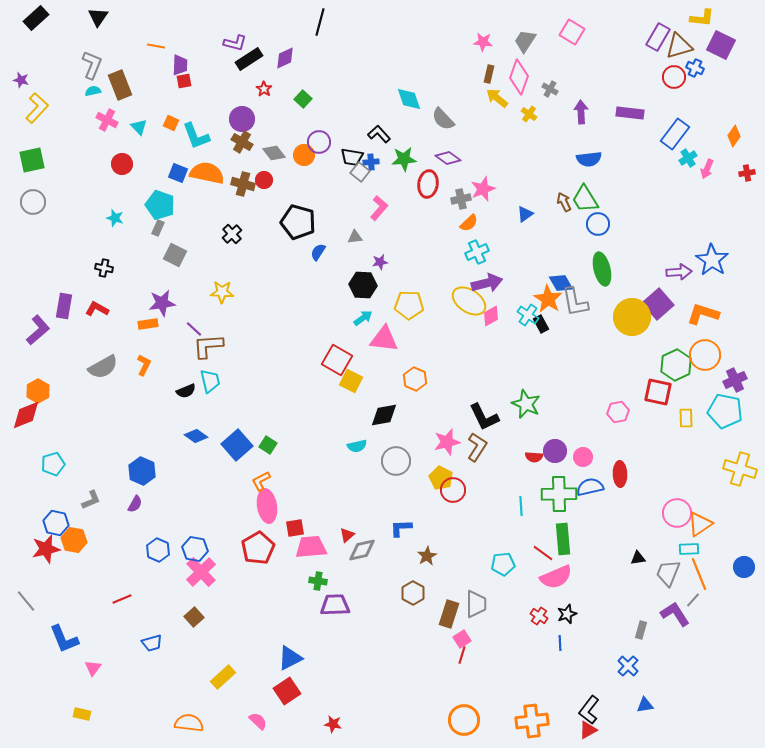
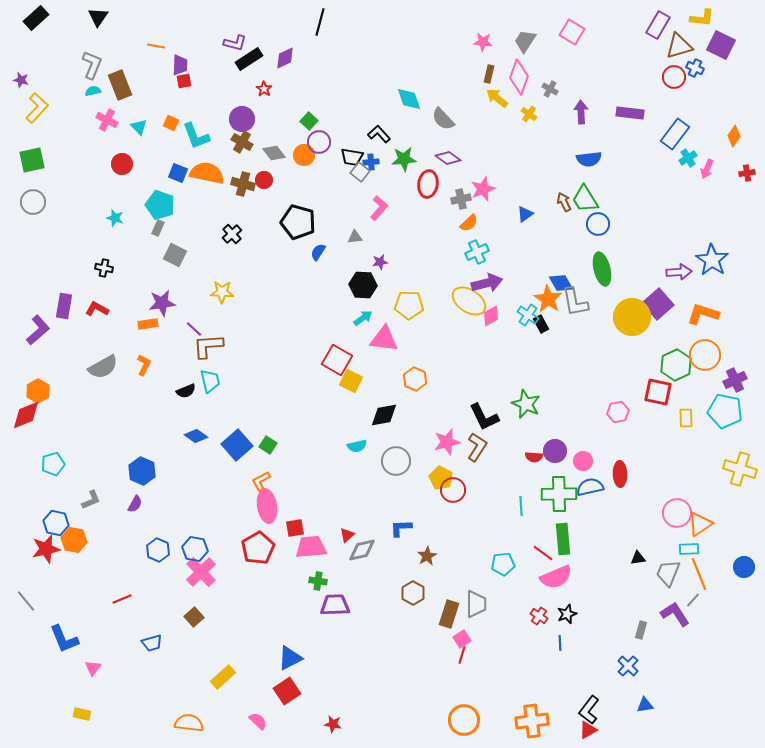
purple rectangle at (658, 37): moved 12 px up
green square at (303, 99): moved 6 px right, 22 px down
pink circle at (583, 457): moved 4 px down
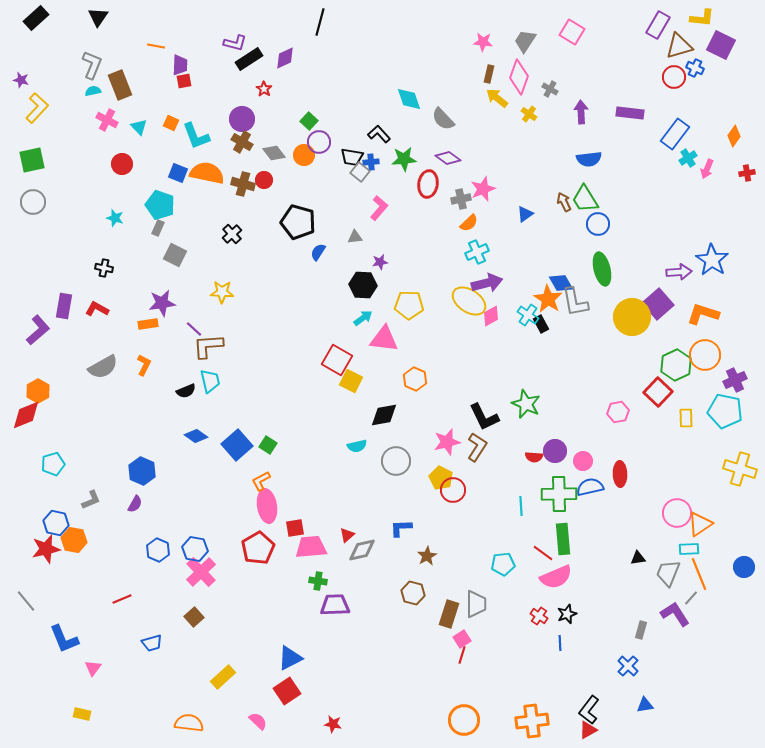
red square at (658, 392): rotated 32 degrees clockwise
brown hexagon at (413, 593): rotated 15 degrees counterclockwise
gray line at (693, 600): moved 2 px left, 2 px up
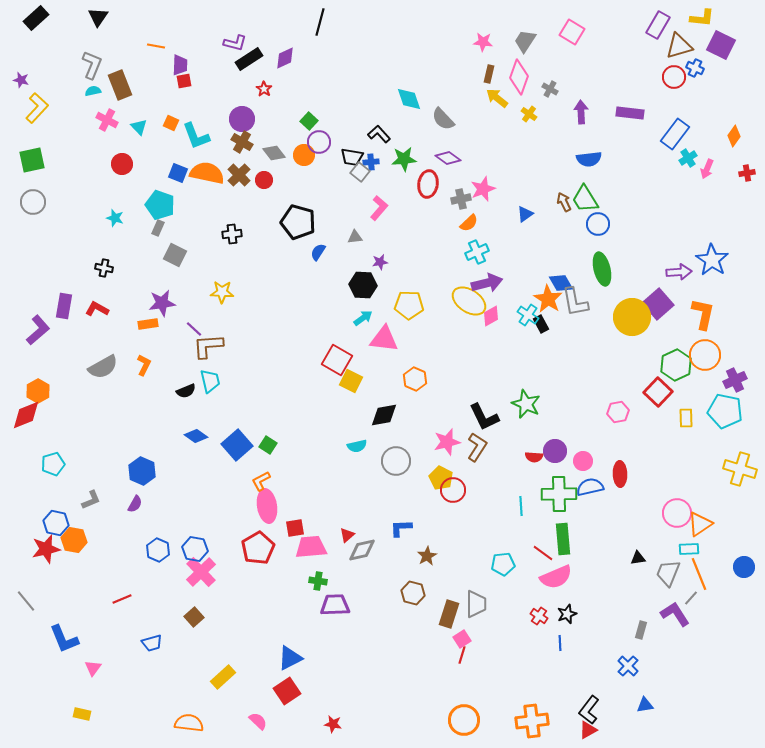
brown cross at (243, 184): moved 4 px left, 9 px up; rotated 30 degrees clockwise
black cross at (232, 234): rotated 36 degrees clockwise
orange L-shape at (703, 314): rotated 84 degrees clockwise
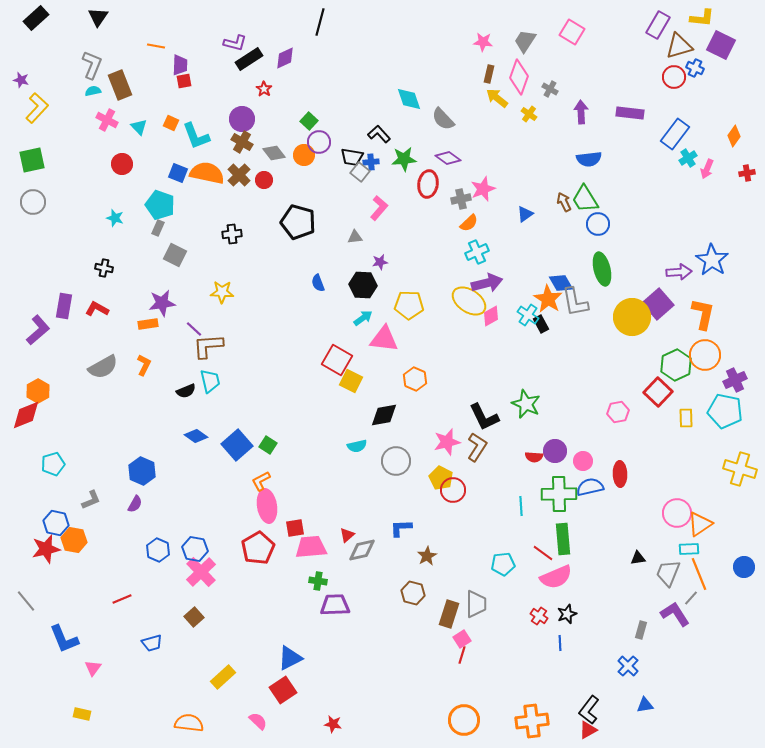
blue semicircle at (318, 252): moved 31 px down; rotated 54 degrees counterclockwise
red square at (287, 691): moved 4 px left, 1 px up
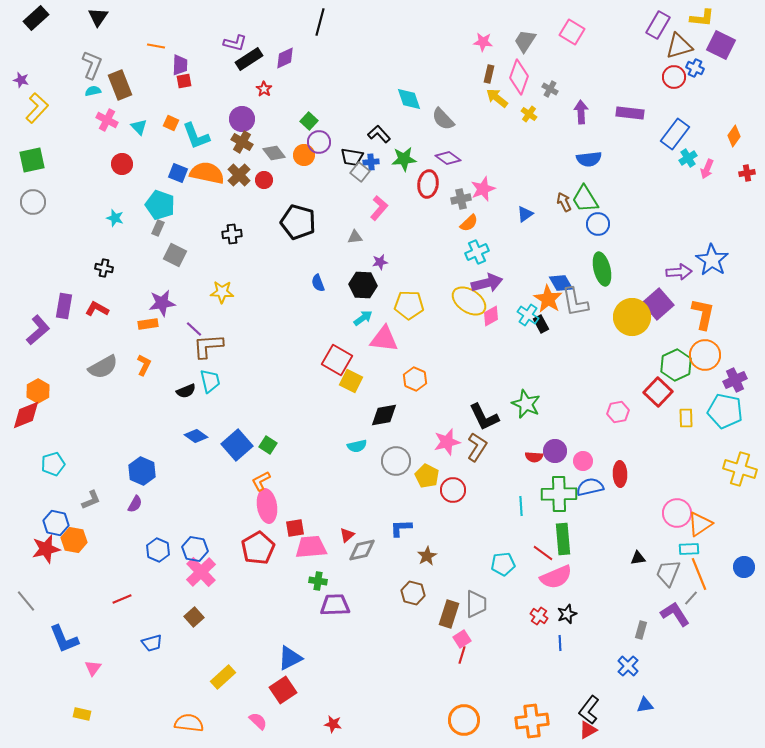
yellow pentagon at (441, 478): moved 14 px left, 2 px up
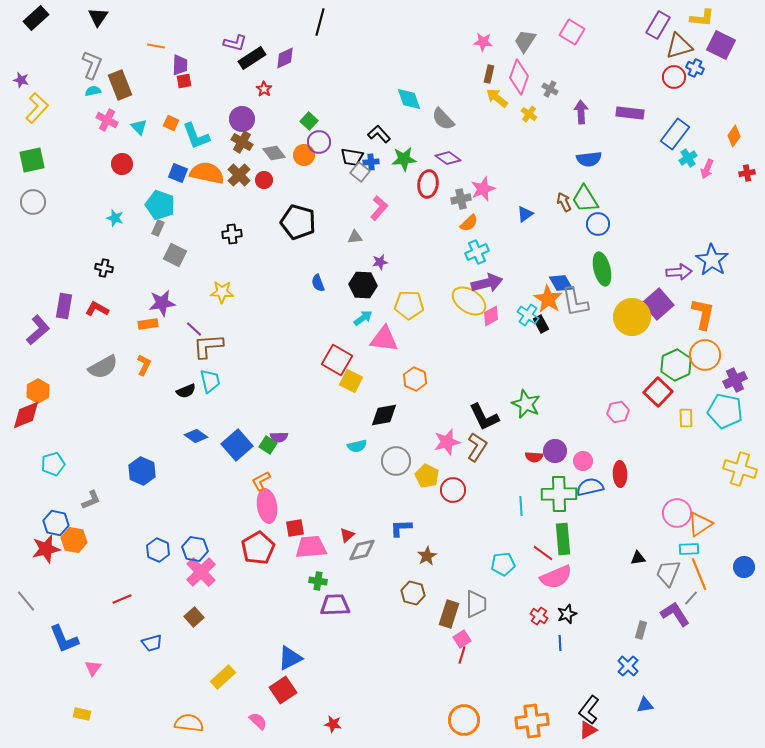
black rectangle at (249, 59): moved 3 px right, 1 px up
purple semicircle at (135, 504): moved 144 px right, 67 px up; rotated 60 degrees clockwise
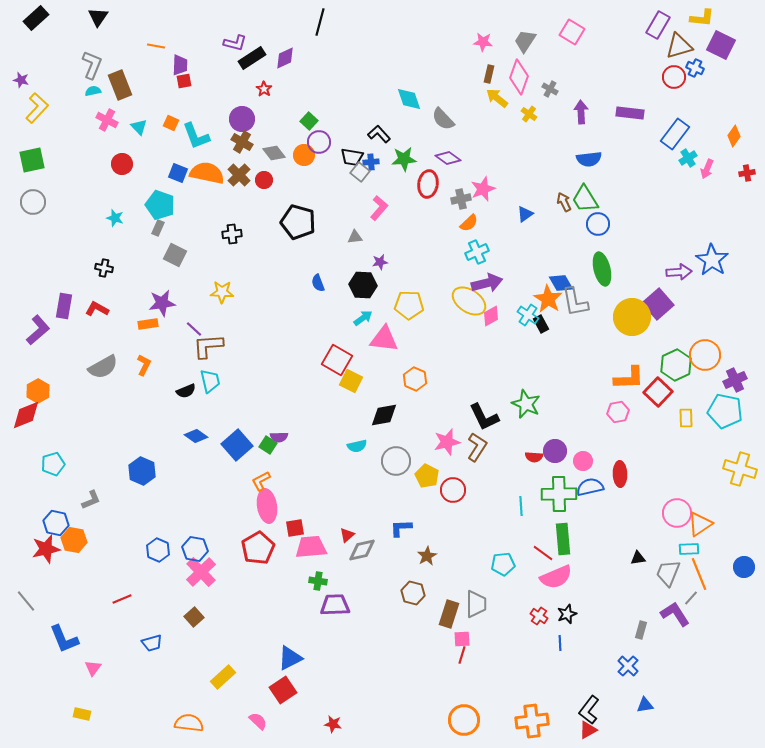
orange L-shape at (703, 314): moved 74 px left, 64 px down; rotated 76 degrees clockwise
pink square at (462, 639): rotated 30 degrees clockwise
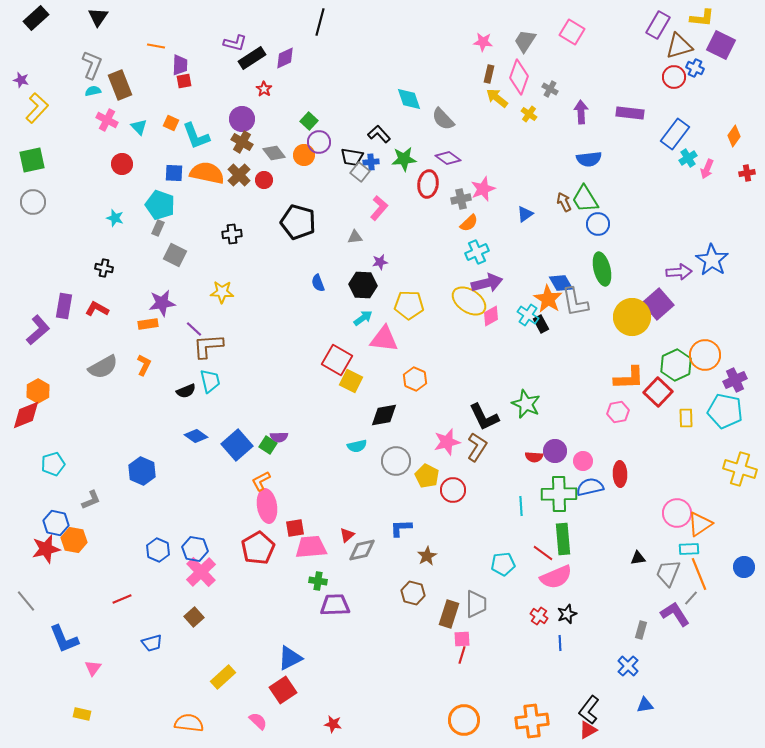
blue square at (178, 173): moved 4 px left; rotated 18 degrees counterclockwise
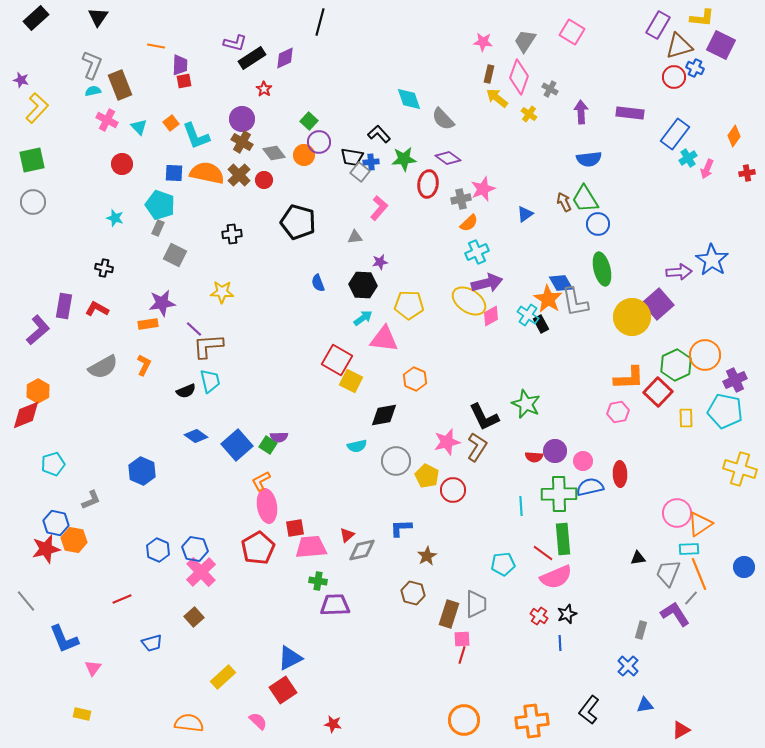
orange square at (171, 123): rotated 28 degrees clockwise
red triangle at (588, 730): moved 93 px right
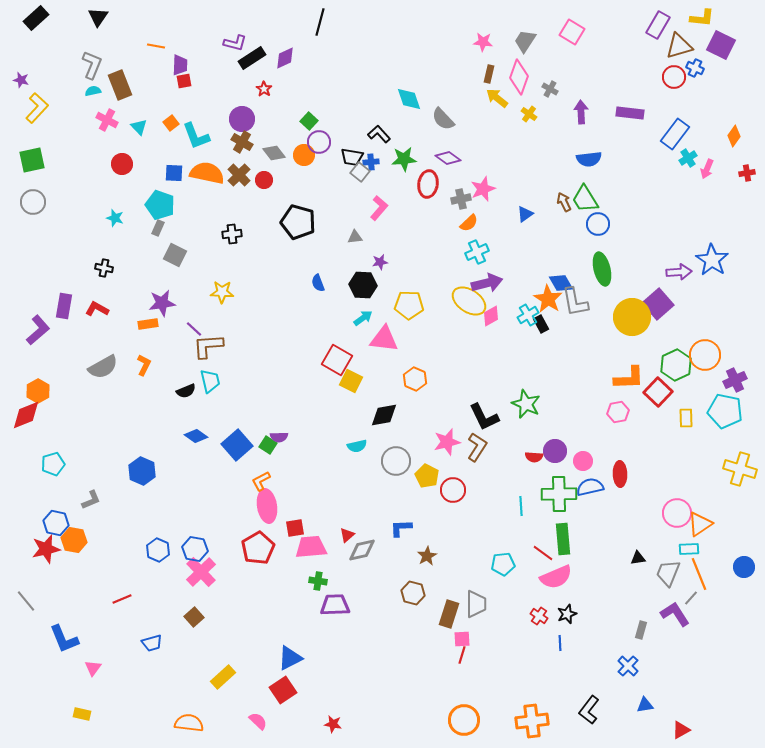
cyan cross at (528, 315): rotated 25 degrees clockwise
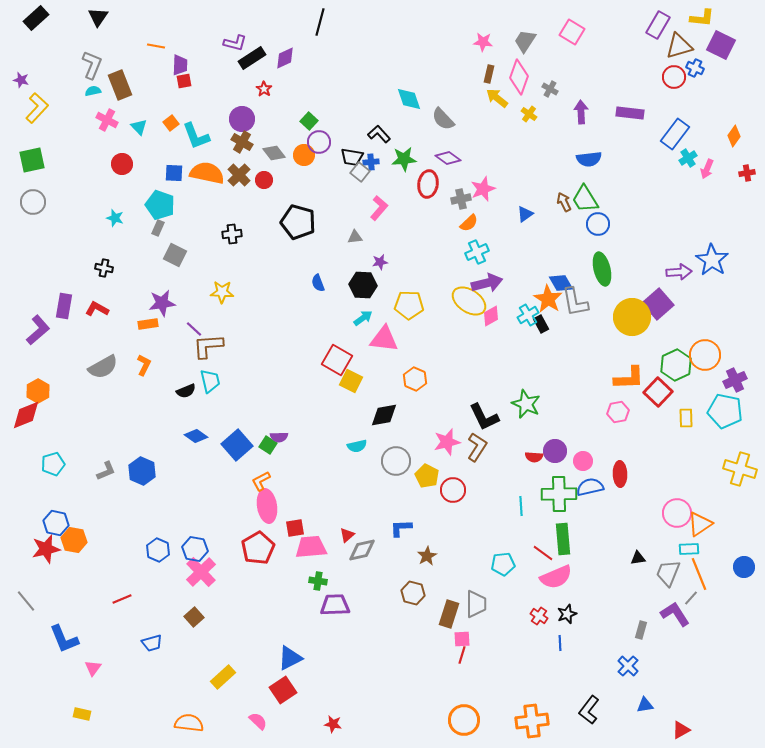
gray L-shape at (91, 500): moved 15 px right, 29 px up
